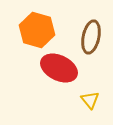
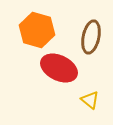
yellow triangle: rotated 12 degrees counterclockwise
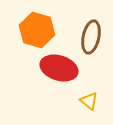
red ellipse: rotated 9 degrees counterclockwise
yellow triangle: moved 1 px left, 1 px down
